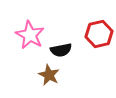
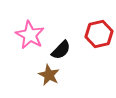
black semicircle: rotated 35 degrees counterclockwise
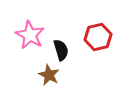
red hexagon: moved 1 px left, 3 px down
black semicircle: rotated 60 degrees counterclockwise
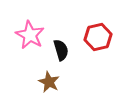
brown star: moved 7 px down
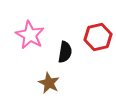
black semicircle: moved 4 px right, 2 px down; rotated 25 degrees clockwise
brown star: moved 1 px down
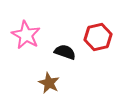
pink star: moved 4 px left
black semicircle: rotated 80 degrees counterclockwise
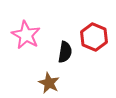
red hexagon: moved 4 px left; rotated 24 degrees counterclockwise
black semicircle: rotated 80 degrees clockwise
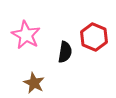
brown star: moved 15 px left
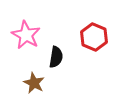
black semicircle: moved 9 px left, 5 px down
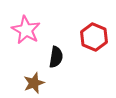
pink star: moved 5 px up
brown star: rotated 25 degrees clockwise
